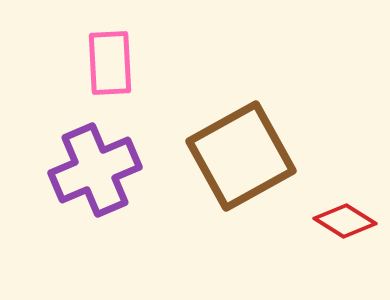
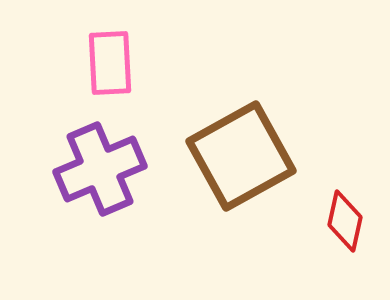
purple cross: moved 5 px right, 1 px up
red diamond: rotated 70 degrees clockwise
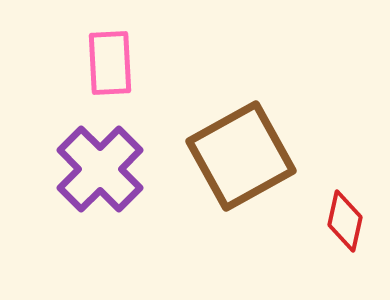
purple cross: rotated 22 degrees counterclockwise
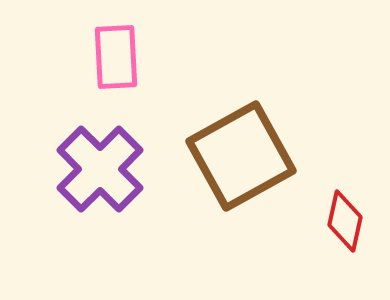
pink rectangle: moved 6 px right, 6 px up
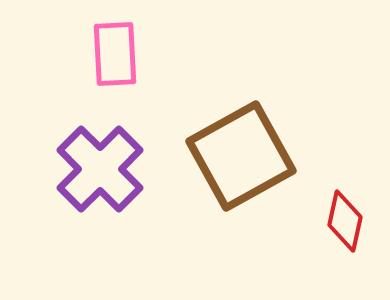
pink rectangle: moved 1 px left, 3 px up
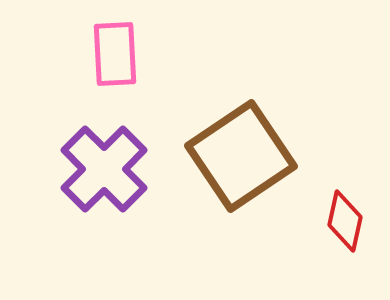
brown square: rotated 5 degrees counterclockwise
purple cross: moved 4 px right
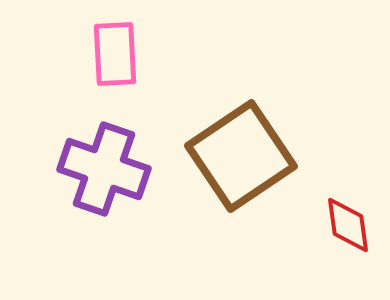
purple cross: rotated 26 degrees counterclockwise
red diamond: moved 3 px right, 4 px down; rotated 20 degrees counterclockwise
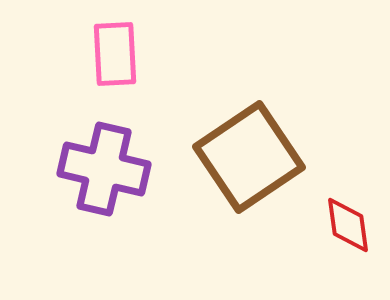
brown square: moved 8 px right, 1 px down
purple cross: rotated 6 degrees counterclockwise
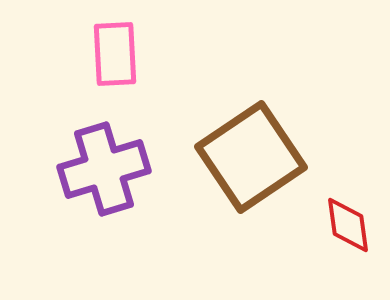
brown square: moved 2 px right
purple cross: rotated 30 degrees counterclockwise
